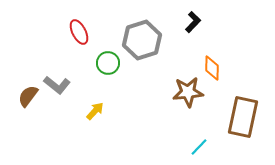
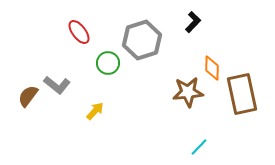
red ellipse: rotated 10 degrees counterclockwise
brown rectangle: moved 1 px left, 23 px up; rotated 24 degrees counterclockwise
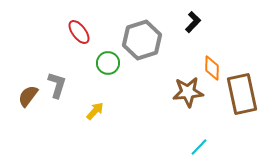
gray L-shape: rotated 112 degrees counterclockwise
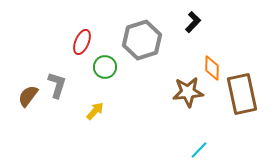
red ellipse: moved 3 px right, 10 px down; rotated 60 degrees clockwise
green circle: moved 3 px left, 4 px down
cyan line: moved 3 px down
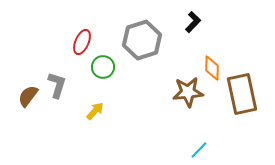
green circle: moved 2 px left
